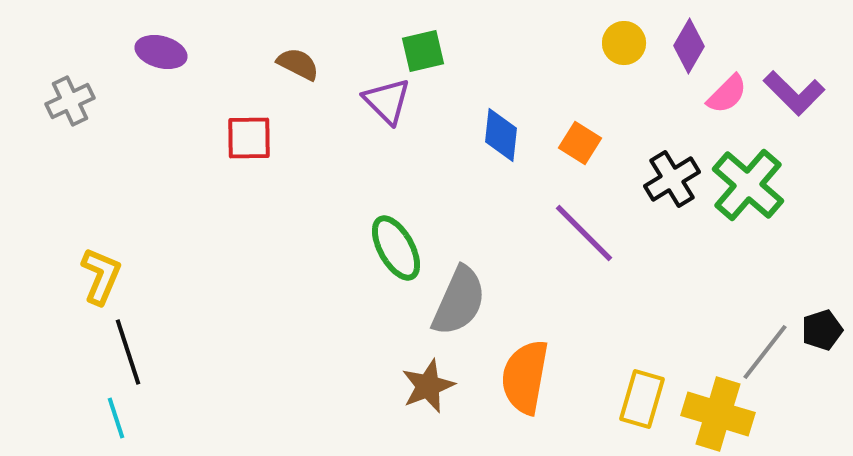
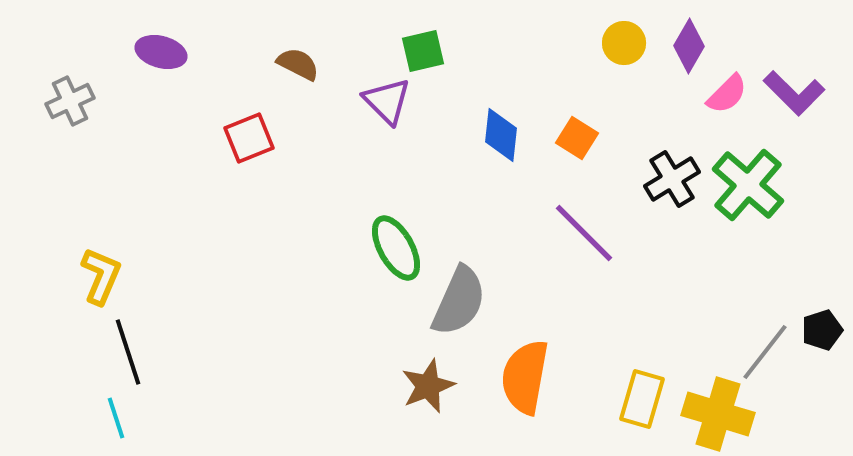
red square: rotated 21 degrees counterclockwise
orange square: moved 3 px left, 5 px up
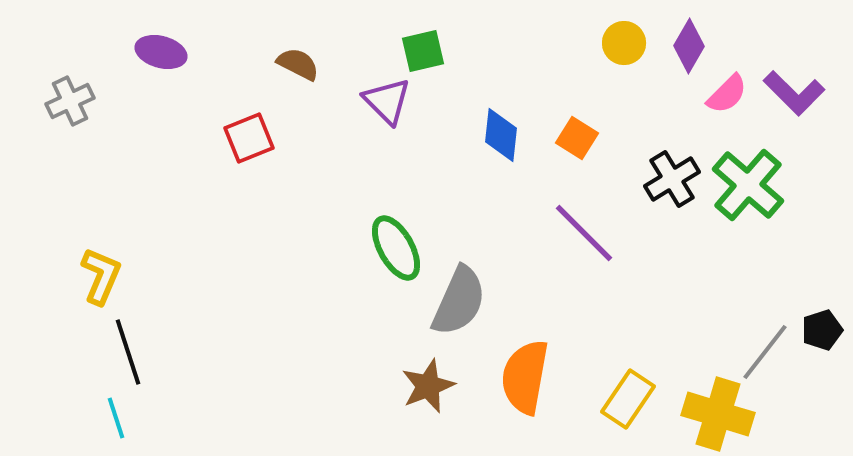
yellow rectangle: moved 14 px left; rotated 18 degrees clockwise
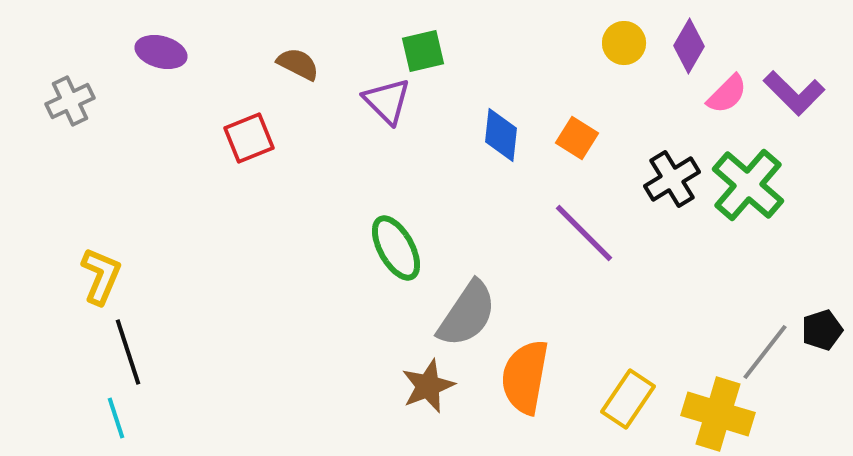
gray semicircle: moved 8 px right, 13 px down; rotated 10 degrees clockwise
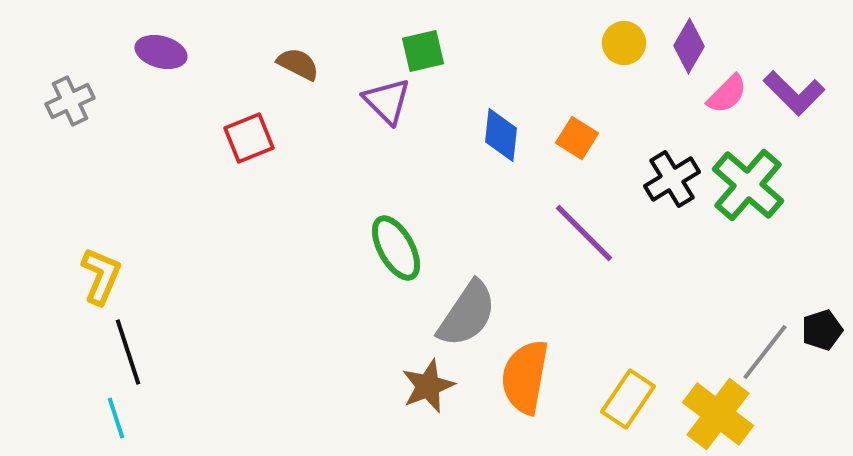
yellow cross: rotated 20 degrees clockwise
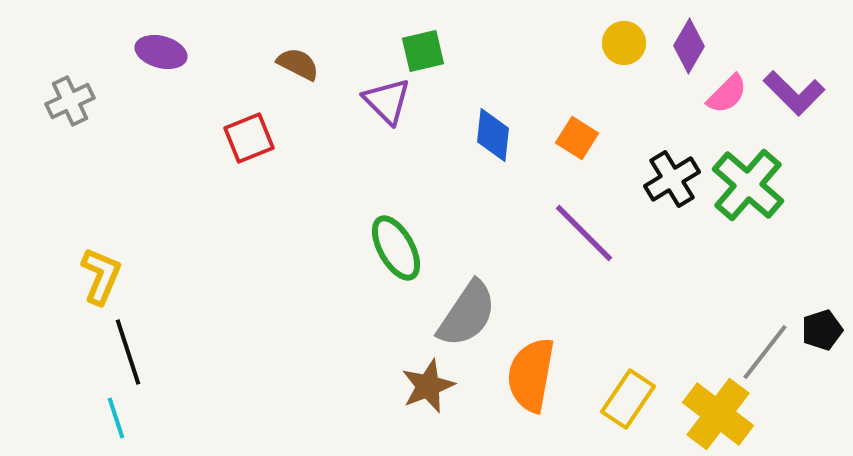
blue diamond: moved 8 px left
orange semicircle: moved 6 px right, 2 px up
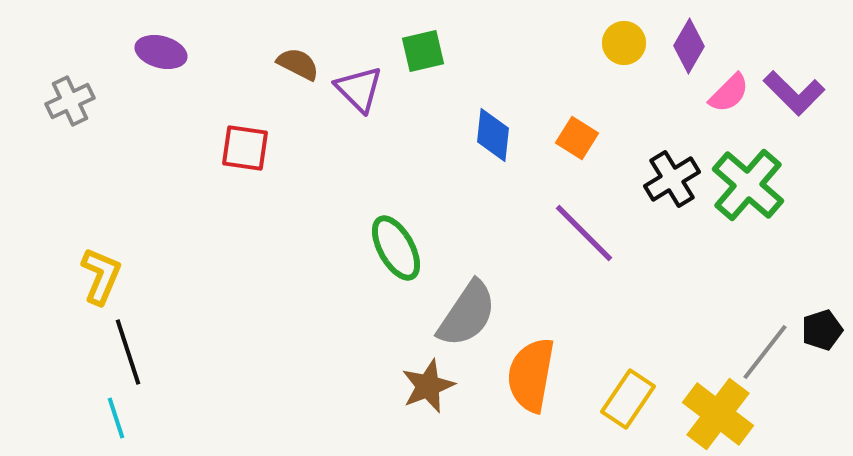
pink semicircle: moved 2 px right, 1 px up
purple triangle: moved 28 px left, 12 px up
red square: moved 4 px left, 10 px down; rotated 30 degrees clockwise
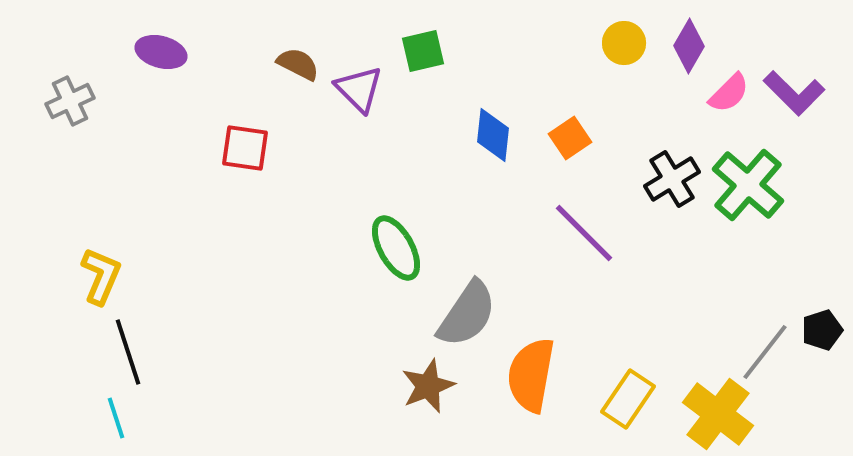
orange square: moved 7 px left; rotated 24 degrees clockwise
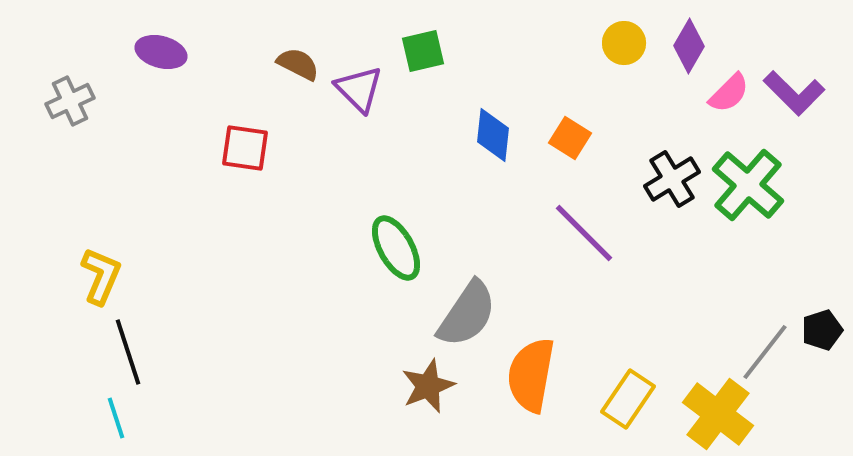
orange square: rotated 24 degrees counterclockwise
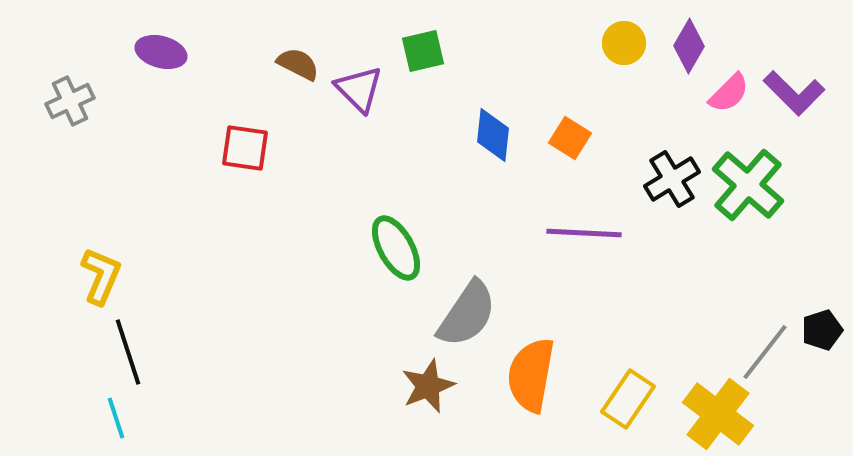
purple line: rotated 42 degrees counterclockwise
